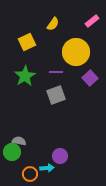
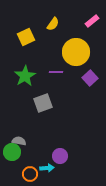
yellow square: moved 1 px left, 5 px up
gray square: moved 13 px left, 8 px down
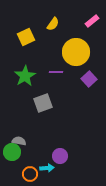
purple square: moved 1 px left, 1 px down
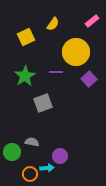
gray semicircle: moved 13 px right, 1 px down
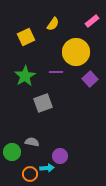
purple square: moved 1 px right
